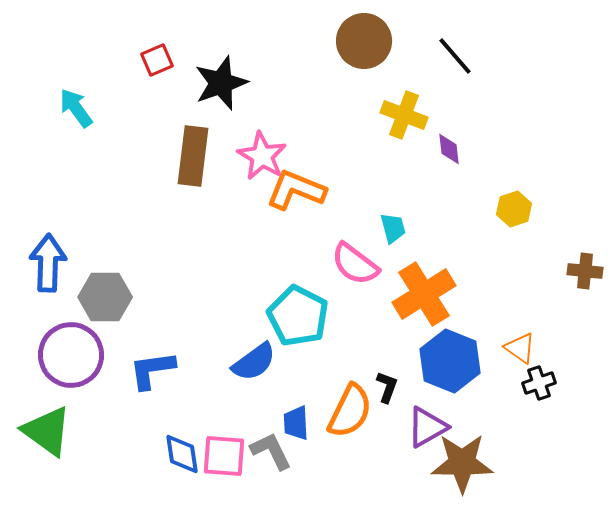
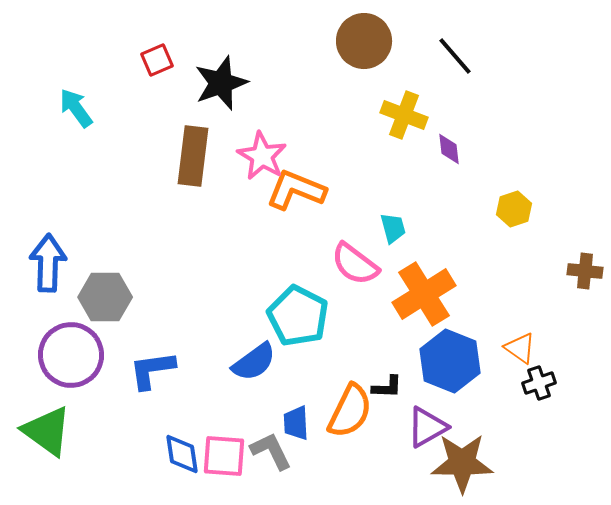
black L-shape: rotated 72 degrees clockwise
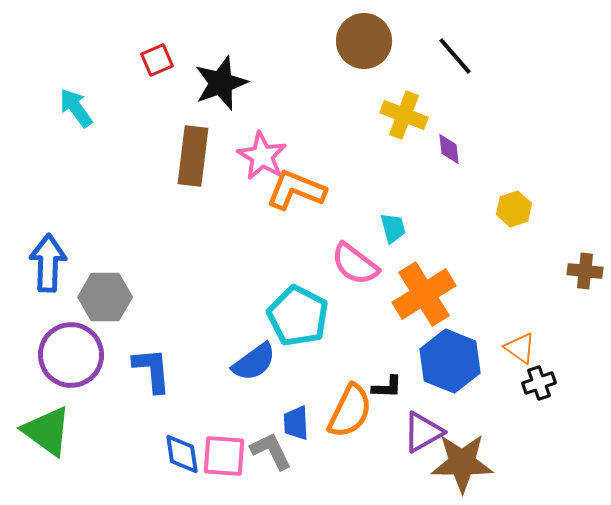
blue L-shape: rotated 93 degrees clockwise
purple triangle: moved 4 px left, 5 px down
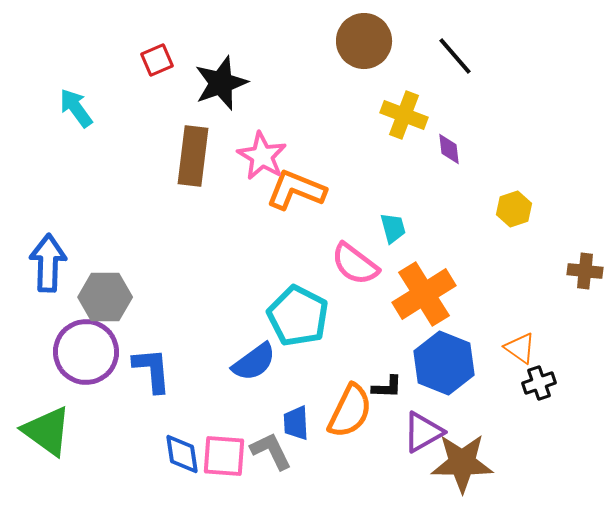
purple circle: moved 15 px right, 3 px up
blue hexagon: moved 6 px left, 2 px down
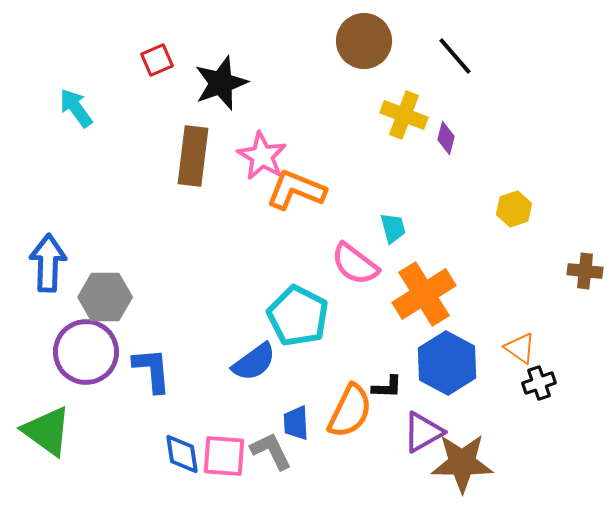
purple diamond: moved 3 px left, 11 px up; rotated 20 degrees clockwise
blue hexagon: moved 3 px right; rotated 6 degrees clockwise
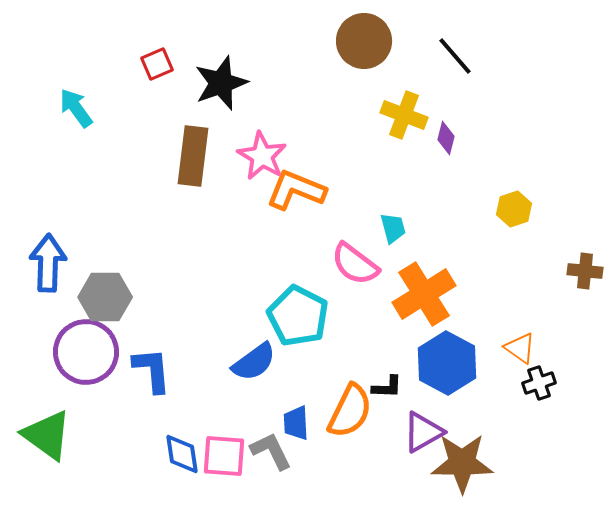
red square: moved 4 px down
green triangle: moved 4 px down
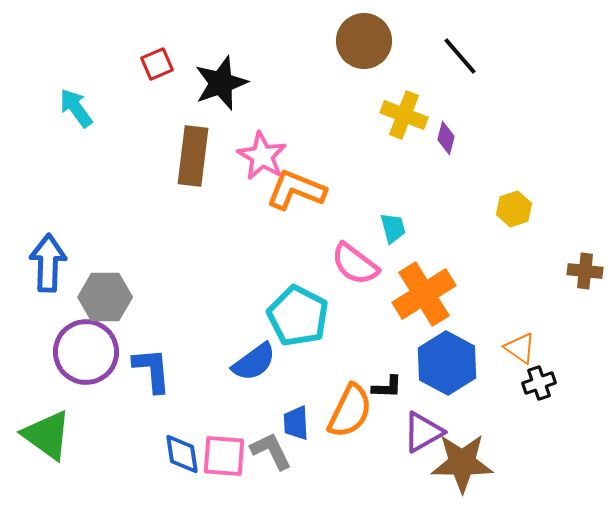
black line: moved 5 px right
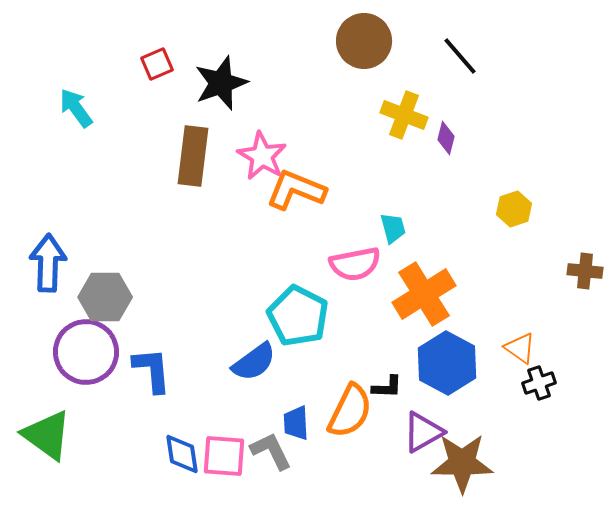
pink semicircle: rotated 48 degrees counterclockwise
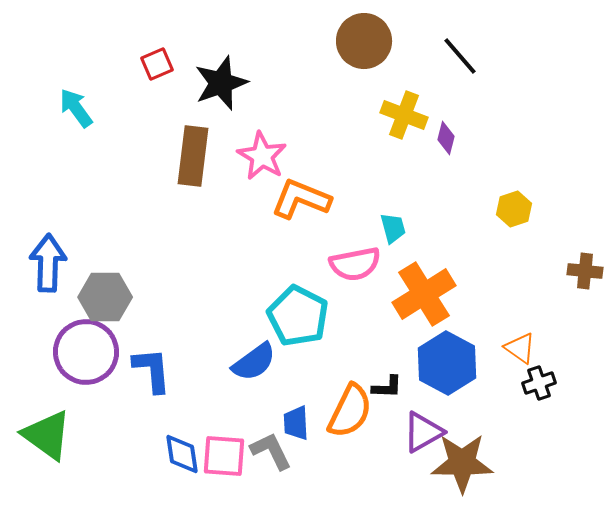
orange L-shape: moved 5 px right, 9 px down
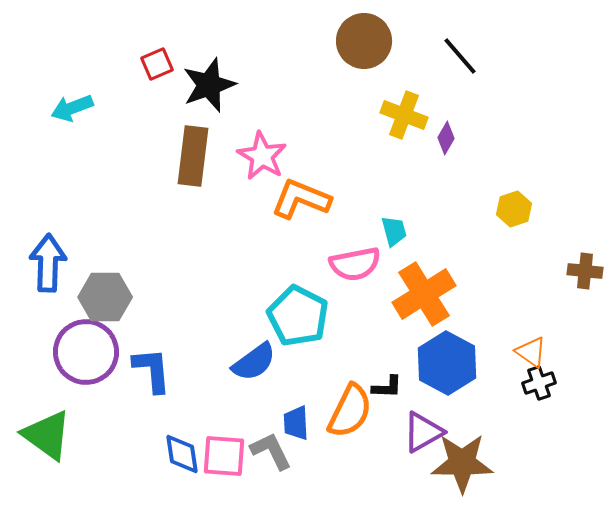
black star: moved 12 px left, 2 px down
cyan arrow: moved 4 px left; rotated 75 degrees counterclockwise
purple diamond: rotated 16 degrees clockwise
cyan trapezoid: moved 1 px right, 3 px down
orange triangle: moved 11 px right, 4 px down
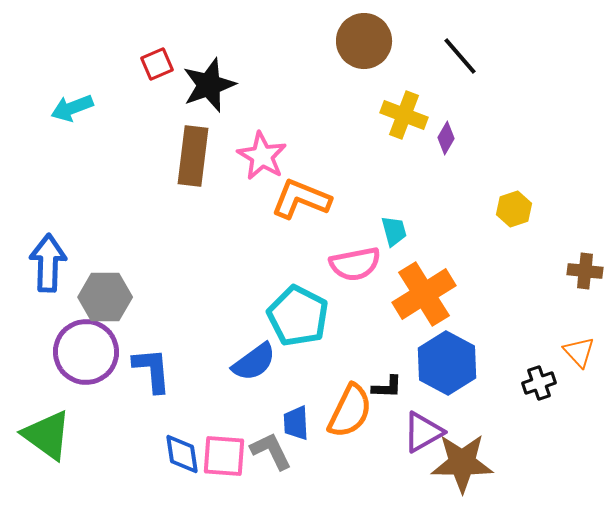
orange triangle: moved 48 px right; rotated 12 degrees clockwise
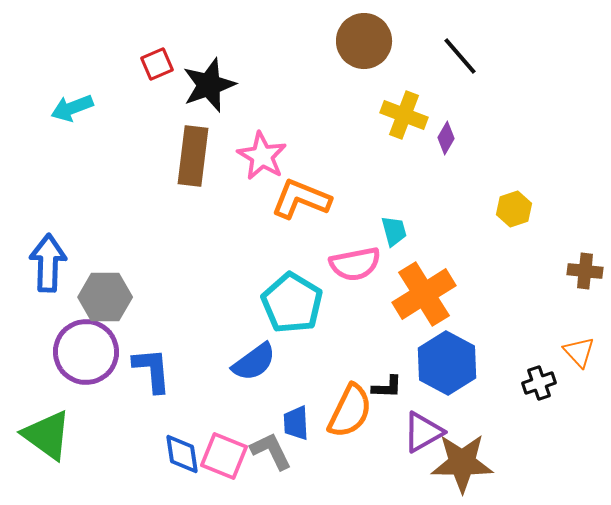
cyan pentagon: moved 6 px left, 13 px up; rotated 4 degrees clockwise
pink square: rotated 18 degrees clockwise
